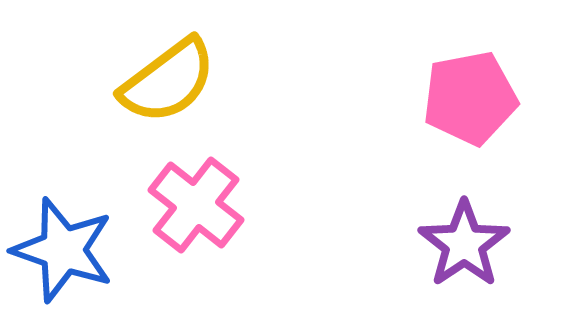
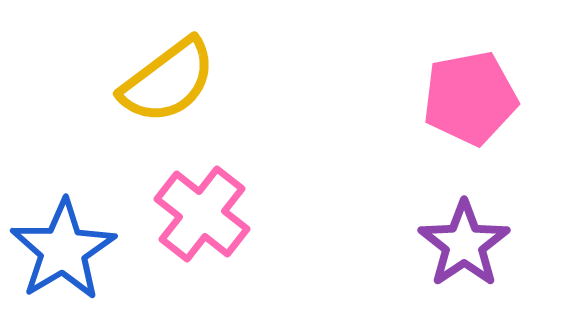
pink cross: moved 6 px right, 9 px down
blue star: rotated 22 degrees clockwise
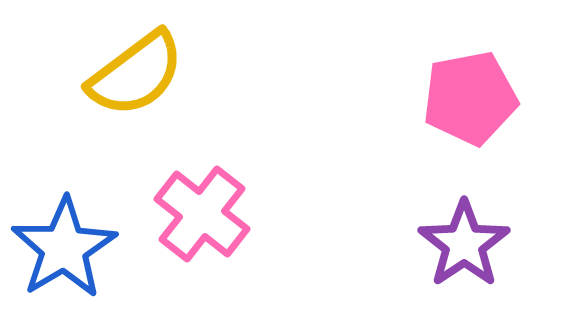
yellow semicircle: moved 32 px left, 7 px up
blue star: moved 1 px right, 2 px up
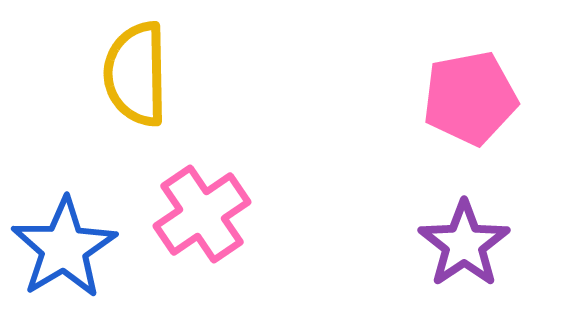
yellow semicircle: rotated 126 degrees clockwise
pink cross: rotated 18 degrees clockwise
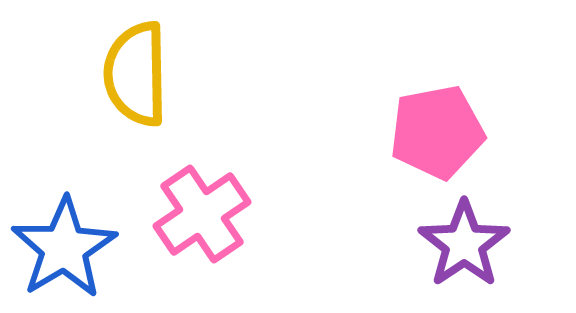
pink pentagon: moved 33 px left, 34 px down
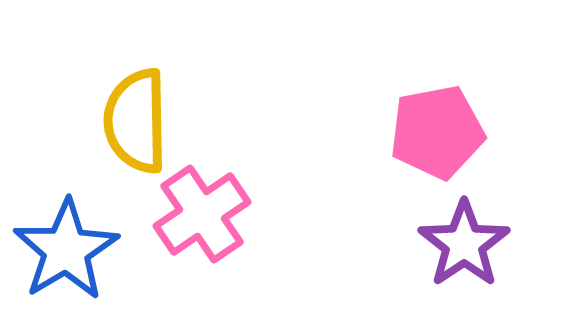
yellow semicircle: moved 47 px down
blue star: moved 2 px right, 2 px down
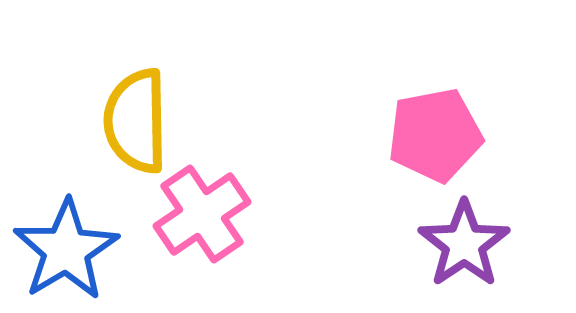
pink pentagon: moved 2 px left, 3 px down
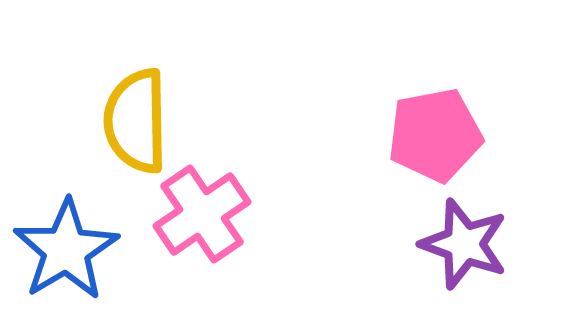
purple star: rotated 18 degrees counterclockwise
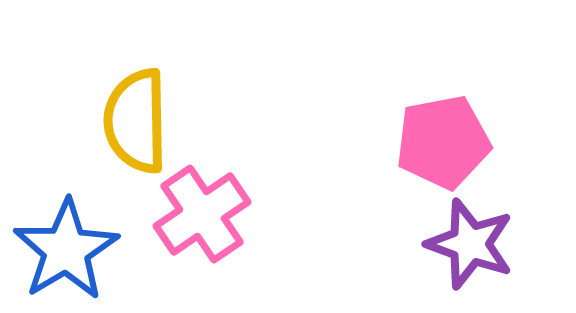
pink pentagon: moved 8 px right, 7 px down
purple star: moved 6 px right
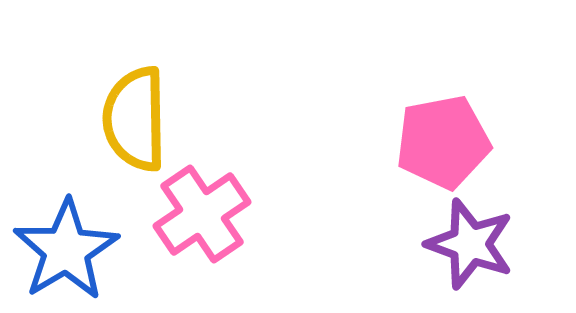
yellow semicircle: moved 1 px left, 2 px up
